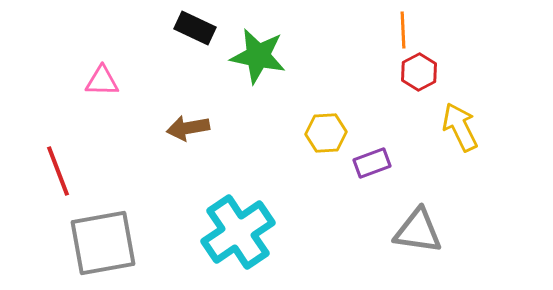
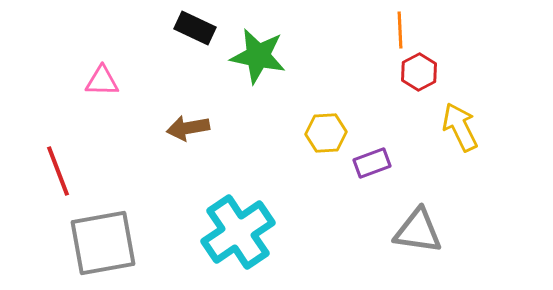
orange line: moved 3 px left
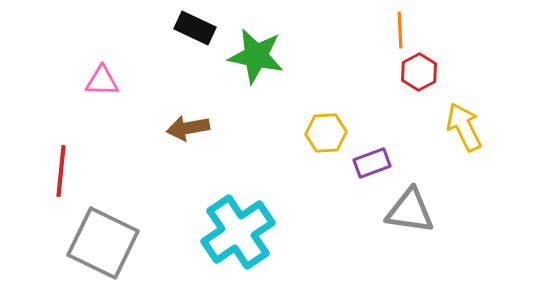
green star: moved 2 px left
yellow arrow: moved 4 px right
red line: moved 3 px right; rotated 27 degrees clockwise
gray triangle: moved 8 px left, 20 px up
gray square: rotated 36 degrees clockwise
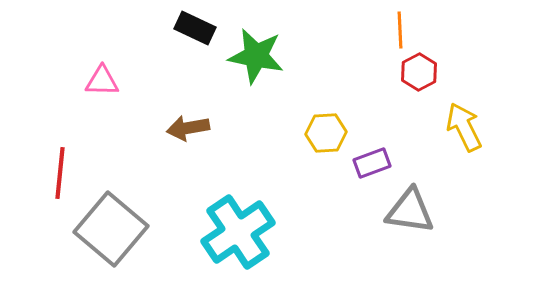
red line: moved 1 px left, 2 px down
gray square: moved 8 px right, 14 px up; rotated 14 degrees clockwise
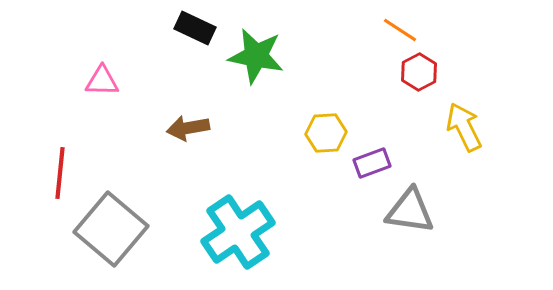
orange line: rotated 54 degrees counterclockwise
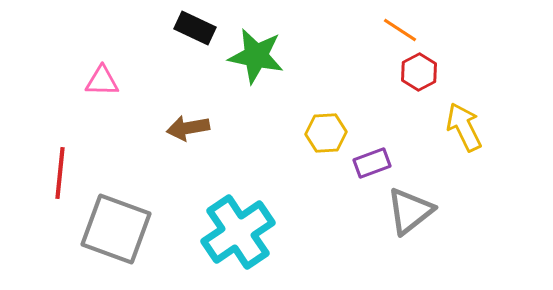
gray triangle: rotated 46 degrees counterclockwise
gray square: moved 5 px right; rotated 20 degrees counterclockwise
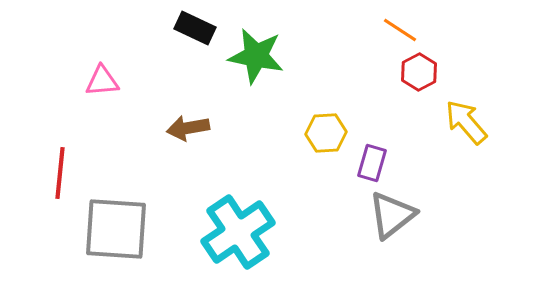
pink triangle: rotated 6 degrees counterclockwise
yellow arrow: moved 2 px right, 5 px up; rotated 15 degrees counterclockwise
purple rectangle: rotated 54 degrees counterclockwise
gray triangle: moved 18 px left, 4 px down
gray square: rotated 16 degrees counterclockwise
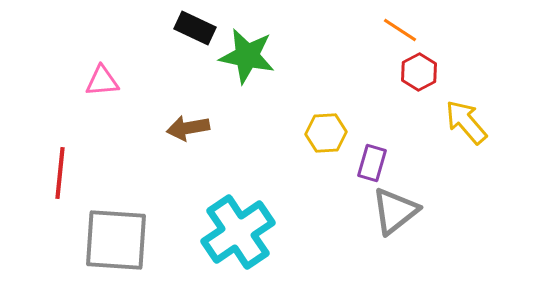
green star: moved 9 px left
gray triangle: moved 3 px right, 4 px up
gray square: moved 11 px down
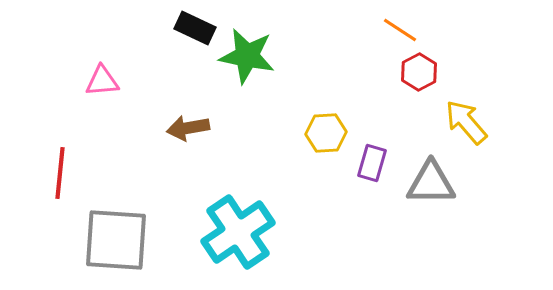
gray triangle: moved 36 px right, 28 px up; rotated 38 degrees clockwise
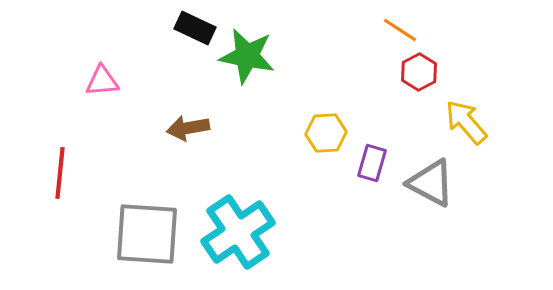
gray triangle: rotated 28 degrees clockwise
gray square: moved 31 px right, 6 px up
